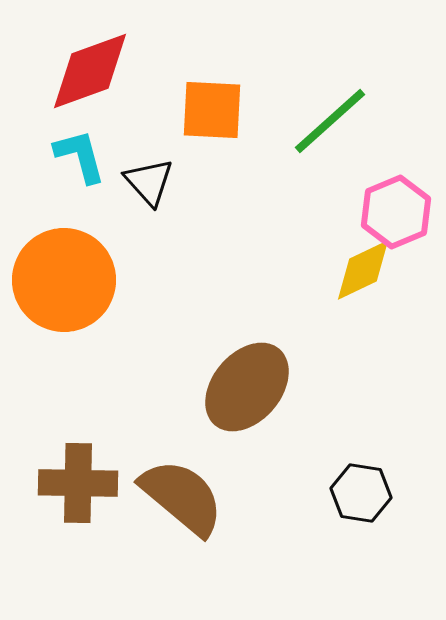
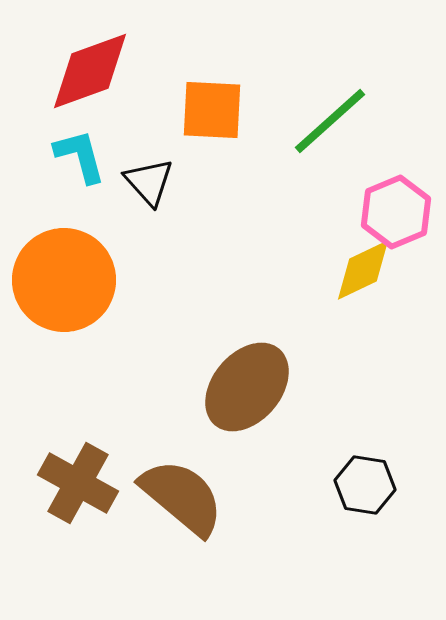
brown cross: rotated 28 degrees clockwise
black hexagon: moved 4 px right, 8 px up
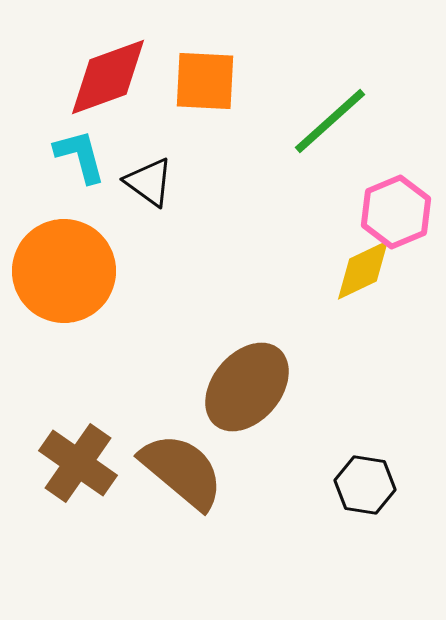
red diamond: moved 18 px right, 6 px down
orange square: moved 7 px left, 29 px up
black triangle: rotated 12 degrees counterclockwise
orange circle: moved 9 px up
brown cross: moved 20 px up; rotated 6 degrees clockwise
brown semicircle: moved 26 px up
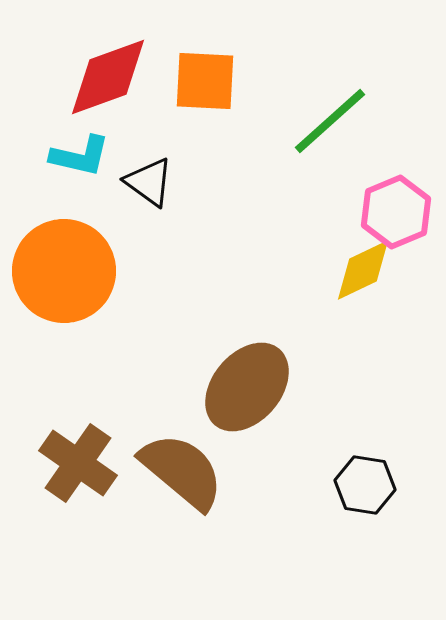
cyan L-shape: rotated 118 degrees clockwise
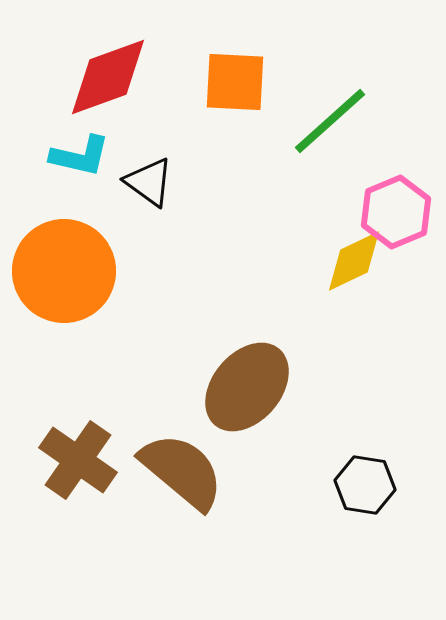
orange square: moved 30 px right, 1 px down
yellow diamond: moved 9 px left, 9 px up
brown cross: moved 3 px up
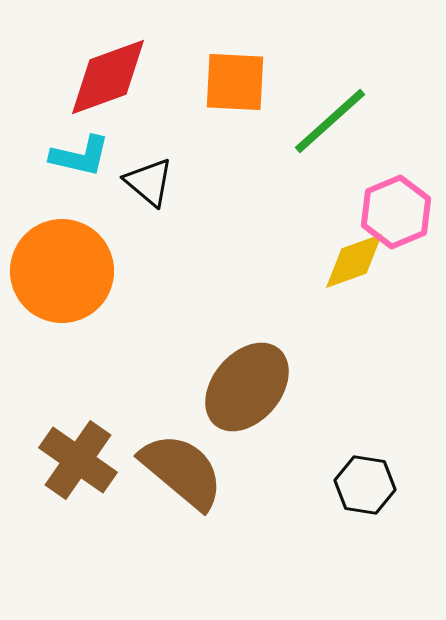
black triangle: rotated 4 degrees clockwise
yellow diamond: rotated 6 degrees clockwise
orange circle: moved 2 px left
